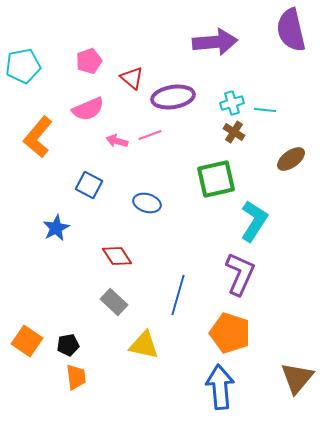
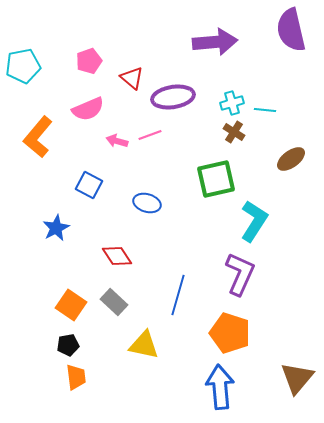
orange square: moved 44 px right, 36 px up
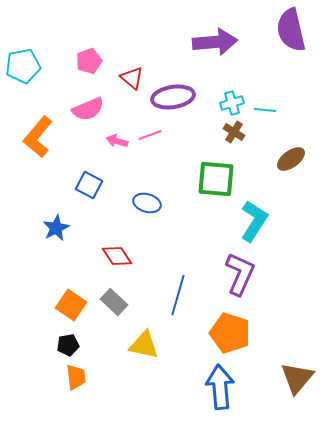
green square: rotated 18 degrees clockwise
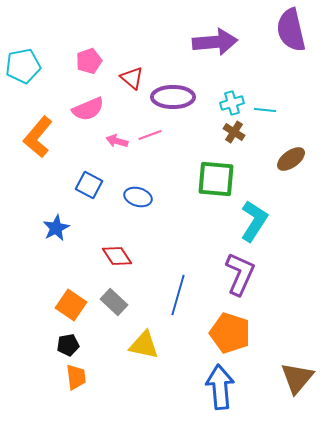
purple ellipse: rotated 9 degrees clockwise
blue ellipse: moved 9 px left, 6 px up
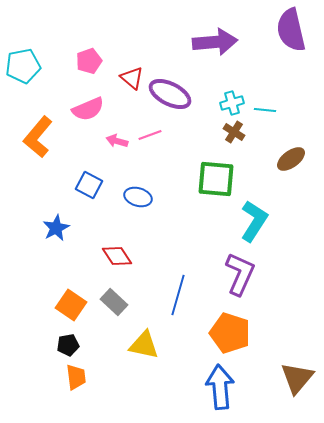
purple ellipse: moved 3 px left, 3 px up; rotated 27 degrees clockwise
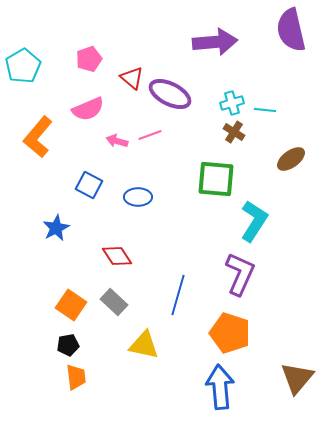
pink pentagon: moved 2 px up
cyan pentagon: rotated 20 degrees counterclockwise
blue ellipse: rotated 16 degrees counterclockwise
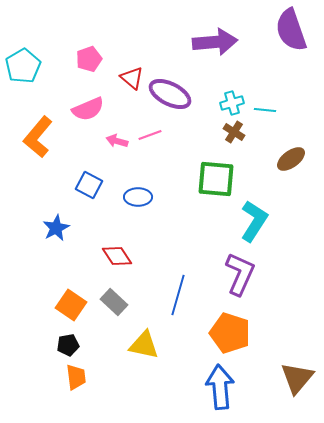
purple semicircle: rotated 6 degrees counterclockwise
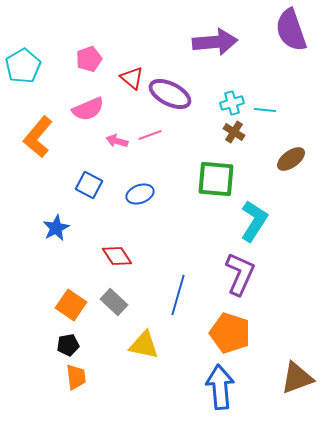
blue ellipse: moved 2 px right, 3 px up; rotated 20 degrees counterclockwise
brown triangle: rotated 30 degrees clockwise
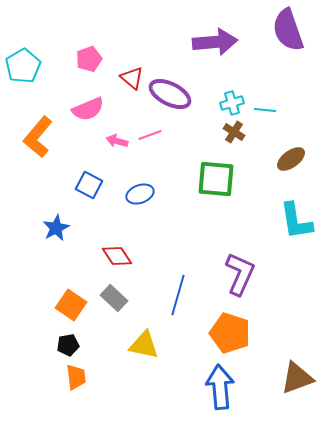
purple semicircle: moved 3 px left
cyan L-shape: moved 42 px right; rotated 138 degrees clockwise
gray rectangle: moved 4 px up
